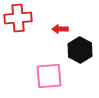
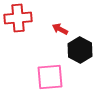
red arrow: rotated 28 degrees clockwise
pink square: moved 1 px right, 1 px down
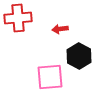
red arrow: rotated 35 degrees counterclockwise
black hexagon: moved 1 px left, 6 px down
